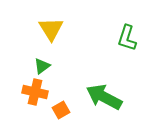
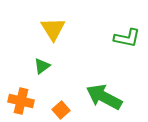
yellow triangle: moved 2 px right
green L-shape: rotated 96 degrees counterclockwise
orange cross: moved 14 px left, 9 px down
orange square: rotated 12 degrees counterclockwise
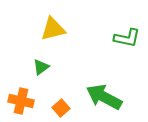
yellow triangle: rotated 48 degrees clockwise
green triangle: moved 1 px left, 1 px down
orange square: moved 2 px up
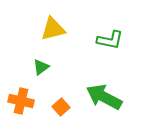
green L-shape: moved 17 px left, 2 px down
orange square: moved 1 px up
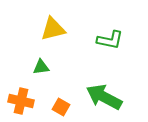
green triangle: rotated 30 degrees clockwise
orange square: rotated 18 degrees counterclockwise
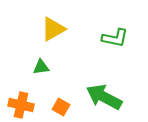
yellow triangle: rotated 16 degrees counterclockwise
green L-shape: moved 5 px right, 2 px up
orange cross: moved 4 px down
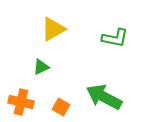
green triangle: rotated 18 degrees counterclockwise
orange cross: moved 3 px up
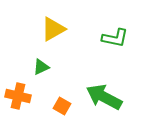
orange cross: moved 3 px left, 6 px up
orange square: moved 1 px right, 1 px up
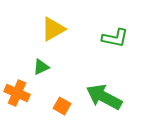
orange cross: moved 1 px left, 3 px up; rotated 10 degrees clockwise
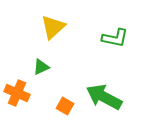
yellow triangle: moved 2 px up; rotated 12 degrees counterclockwise
orange square: moved 3 px right
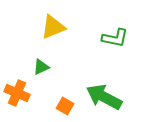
yellow triangle: rotated 20 degrees clockwise
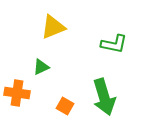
green L-shape: moved 1 px left, 6 px down
orange cross: rotated 15 degrees counterclockwise
green arrow: rotated 135 degrees counterclockwise
